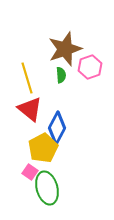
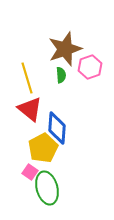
blue diamond: rotated 24 degrees counterclockwise
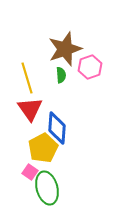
red triangle: rotated 16 degrees clockwise
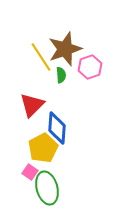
yellow line: moved 14 px right, 21 px up; rotated 16 degrees counterclockwise
red triangle: moved 2 px right, 4 px up; rotated 20 degrees clockwise
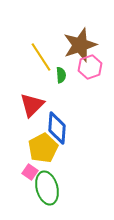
brown star: moved 15 px right, 4 px up
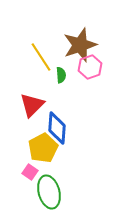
green ellipse: moved 2 px right, 4 px down
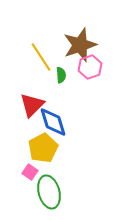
blue diamond: moved 4 px left, 6 px up; rotated 20 degrees counterclockwise
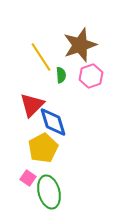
pink hexagon: moved 1 px right, 9 px down
pink square: moved 2 px left, 6 px down
